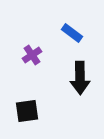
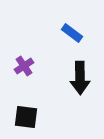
purple cross: moved 8 px left, 11 px down
black square: moved 1 px left, 6 px down; rotated 15 degrees clockwise
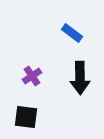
purple cross: moved 8 px right, 10 px down
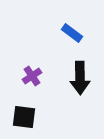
black square: moved 2 px left
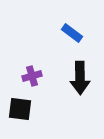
purple cross: rotated 18 degrees clockwise
black square: moved 4 px left, 8 px up
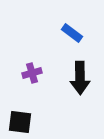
purple cross: moved 3 px up
black square: moved 13 px down
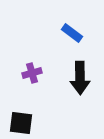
black square: moved 1 px right, 1 px down
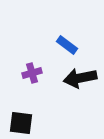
blue rectangle: moved 5 px left, 12 px down
black arrow: rotated 80 degrees clockwise
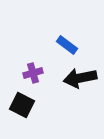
purple cross: moved 1 px right
black square: moved 1 px right, 18 px up; rotated 20 degrees clockwise
